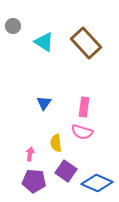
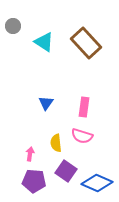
blue triangle: moved 2 px right
pink semicircle: moved 4 px down
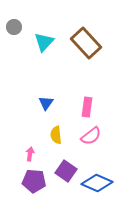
gray circle: moved 1 px right, 1 px down
cyan triangle: rotated 40 degrees clockwise
pink rectangle: moved 3 px right
pink semicircle: moved 9 px right; rotated 55 degrees counterclockwise
yellow semicircle: moved 8 px up
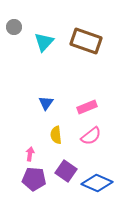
brown rectangle: moved 2 px up; rotated 28 degrees counterclockwise
pink rectangle: rotated 60 degrees clockwise
purple pentagon: moved 2 px up
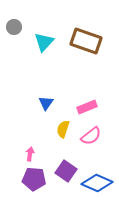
yellow semicircle: moved 7 px right, 6 px up; rotated 24 degrees clockwise
